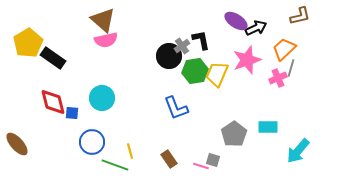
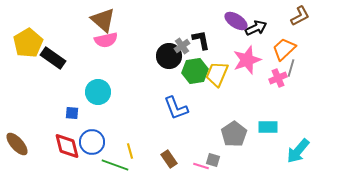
brown L-shape: rotated 15 degrees counterclockwise
cyan circle: moved 4 px left, 6 px up
red diamond: moved 14 px right, 44 px down
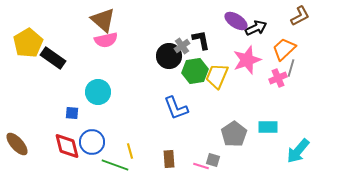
yellow trapezoid: moved 2 px down
brown rectangle: rotated 30 degrees clockwise
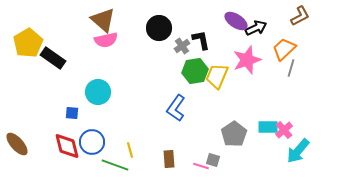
black circle: moved 10 px left, 28 px up
pink cross: moved 6 px right, 52 px down; rotated 18 degrees counterclockwise
blue L-shape: rotated 56 degrees clockwise
yellow line: moved 1 px up
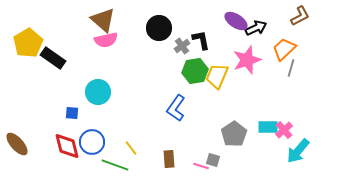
yellow line: moved 1 px right, 2 px up; rotated 21 degrees counterclockwise
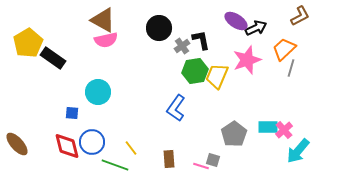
brown triangle: rotated 12 degrees counterclockwise
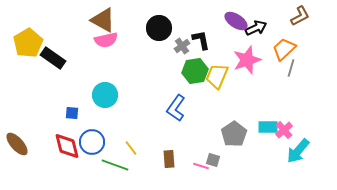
cyan circle: moved 7 px right, 3 px down
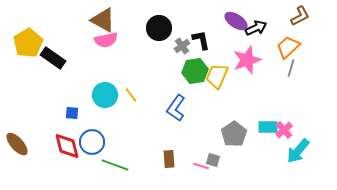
orange trapezoid: moved 4 px right, 2 px up
yellow line: moved 53 px up
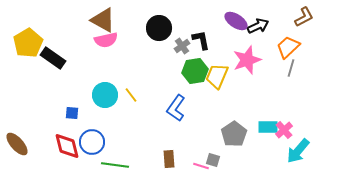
brown L-shape: moved 4 px right, 1 px down
black arrow: moved 2 px right, 2 px up
green line: rotated 12 degrees counterclockwise
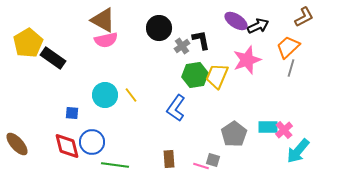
green hexagon: moved 4 px down
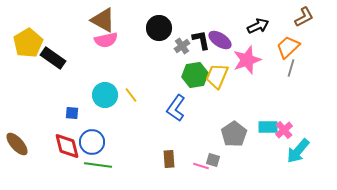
purple ellipse: moved 16 px left, 19 px down
green line: moved 17 px left
